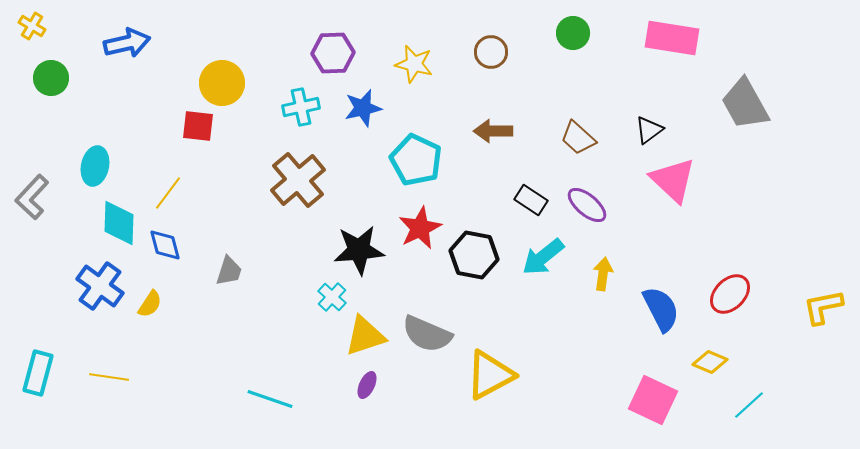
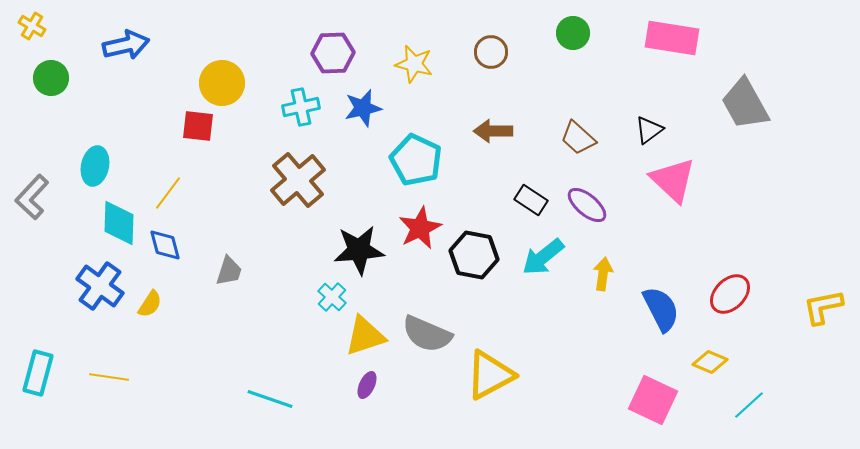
blue arrow at (127, 43): moved 1 px left, 2 px down
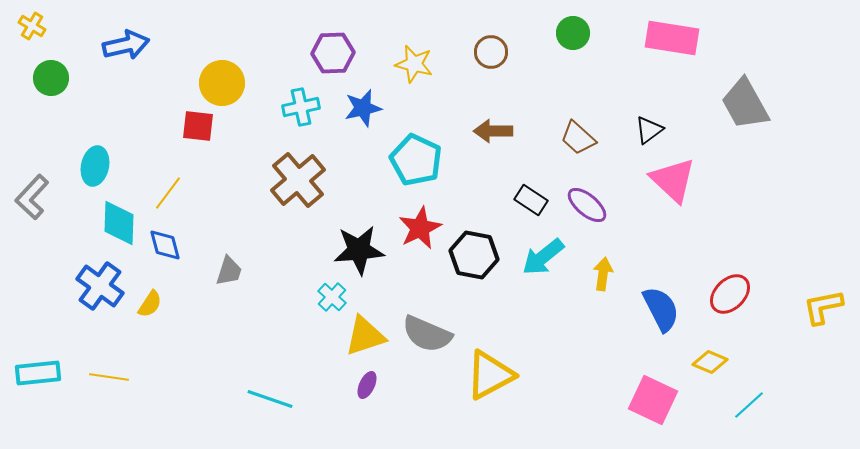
cyan rectangle at (38, 373): rotated 69 degrees clockwise
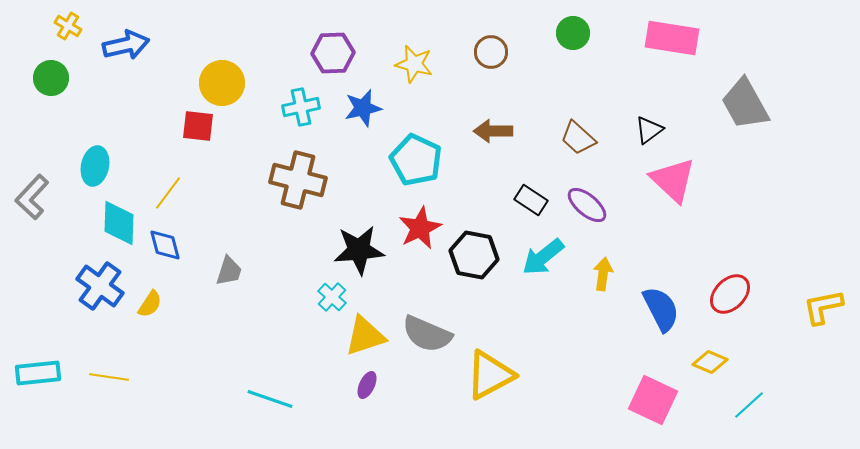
yellow cross at (32, 26): moved 36 px right
brown cross at (298, 180): rotated 36 degrees counterclockwise
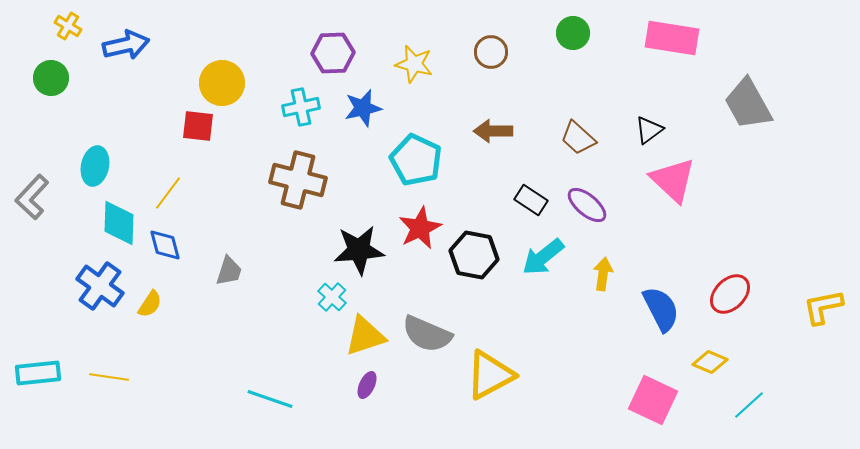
gray trapezoid at (745, 104): moved 3 px right
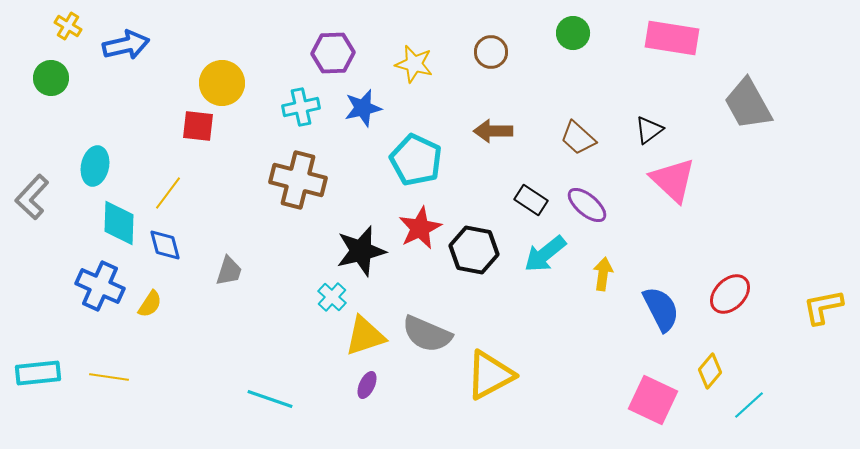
black star at (359, 250): moved 2 px right, 1 px down; rotated 9 degrees counterclockwise
black hexagon at (474, 255): moved 5 px up
cyan arrow at (543, 257): moved 2 px right, 3 px up
blue cross at (100, 286): rotated 12 degrees counterclockwise
yellow diamond at (710, 362): moved 9 px down; rotated 72 degrees counterclockwise
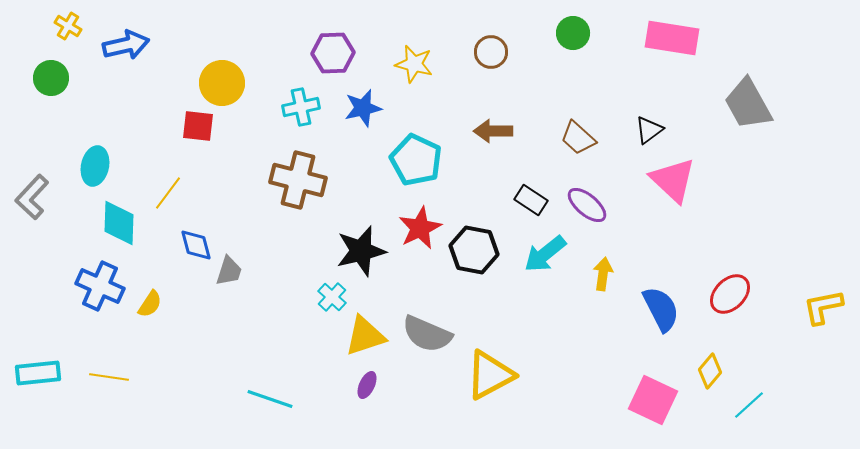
blue diamond at (165, 245): moved 31 px right
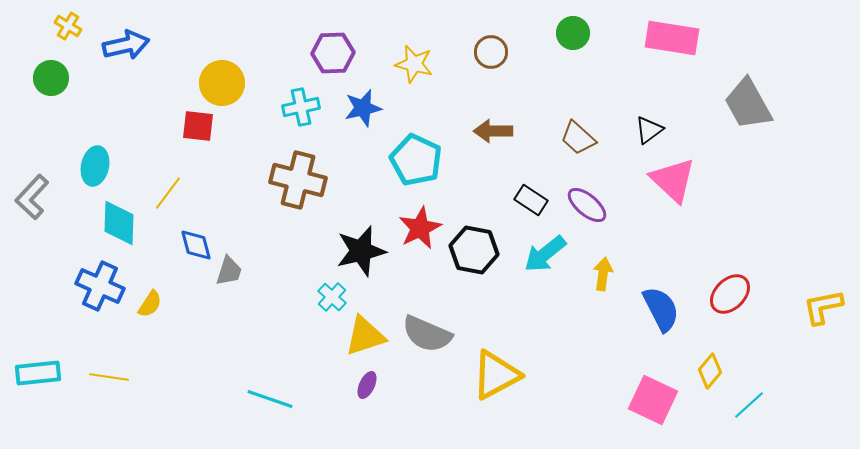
yellow triangle at (490, 375): moved 6 px right
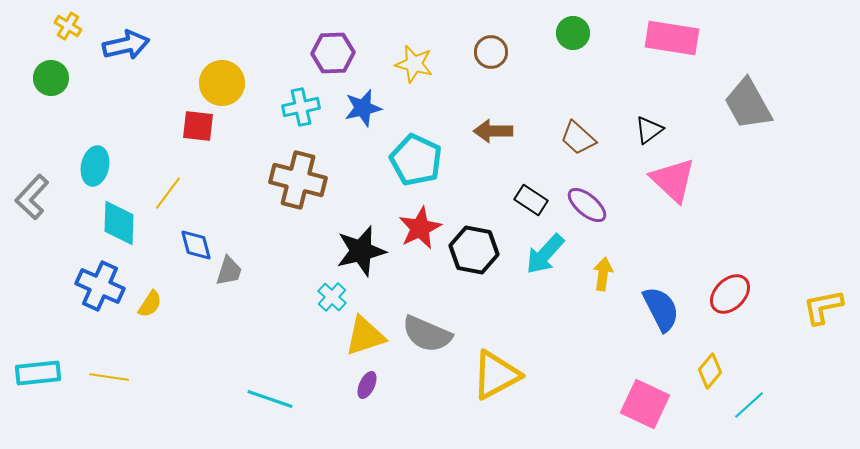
cyan arrow at (545, 254): rotated 9 degrees counterclockwise
pink square at (653, 400): moved 8 px left, 4 px down
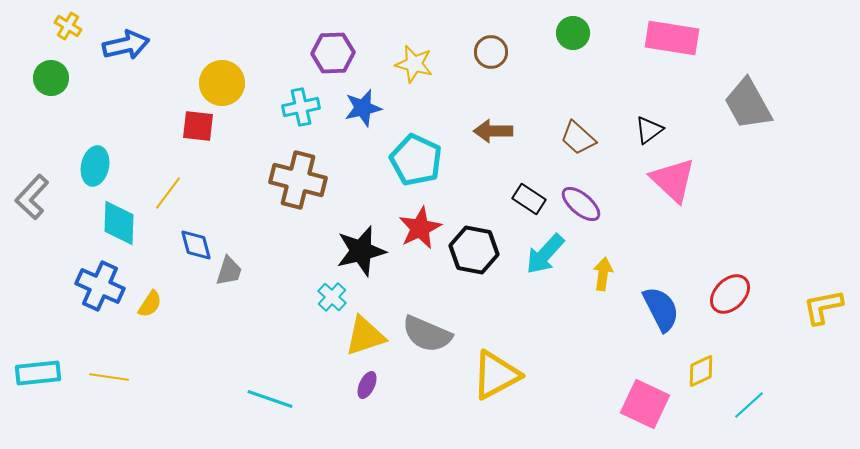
black rectangle at (531, 200): moved 2 px left, 1 px up
purple ellipse at (587, 205): moved 6 px left, 1 px up
yellow diamond at (710, 371): moved 9 px left; rotated 24 degrees clockwise
